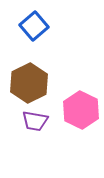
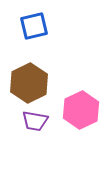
blue square: rotated 28 degrees clockwise
pink hexagon: rotated 9 degrees clockwise
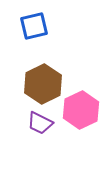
brown hexagon: moved 14 px right, 1 px down
purple trapezoid: moved 5 px right, 2 px down; rotated 16 degrees clockwise
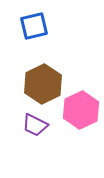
purple trapezoid: moved 5 px left, 2 px down
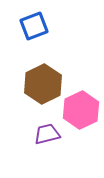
blue square: rotated 8 degrees counterclockwise
purple trapezoid: moved 12 px right, 9 px down; rotated 140 degrees clockwise
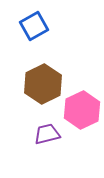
blue square: rotated 8 degrees counterclockwise
pink hexagon: moved 1 px right
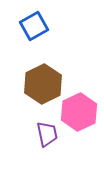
pink hexagon: moved 3 px left, 2 px down
purple trapezoid: rotated 92 degrees clockwise
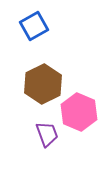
pink hexagon: rotated 12 degrees counterclockwise
purple trapezoid: rotated 8 degrees counterclockwise
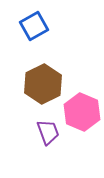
pink hexagon: moved 3 px right
purple trapezoid: moved 1 px right, 2 px up
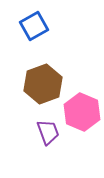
brown hexagon: rotated 6 degrees clockwise
